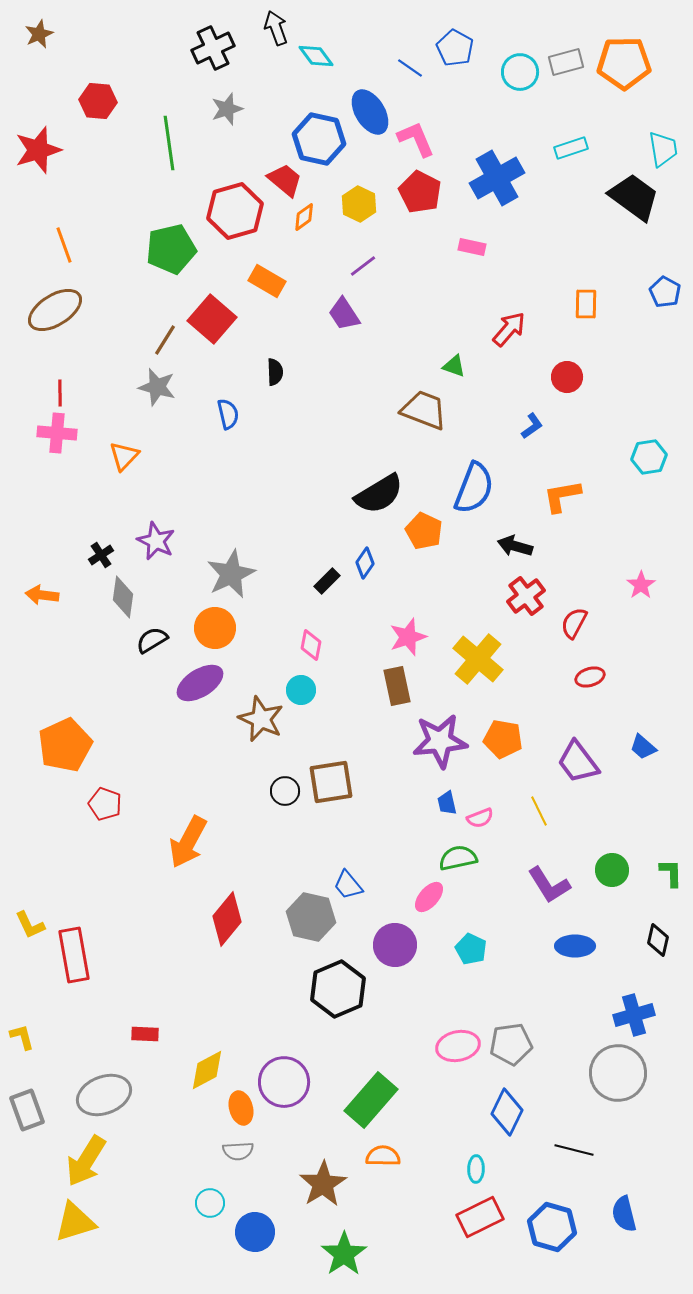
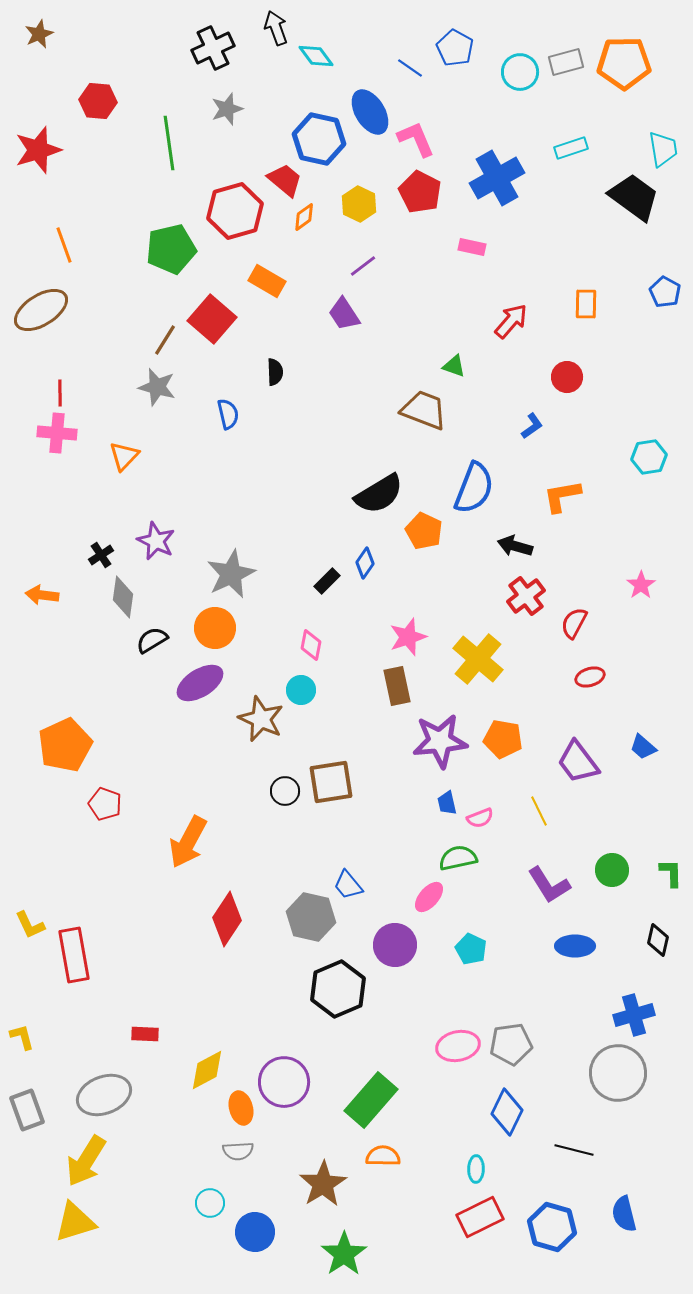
brown ellipse at (55, 310): moved 14 px left
red arrow at (509, 329): moved 2 px right, 8 px up
red diamond at (227, 919): rotated 6 degrees counterclockwise
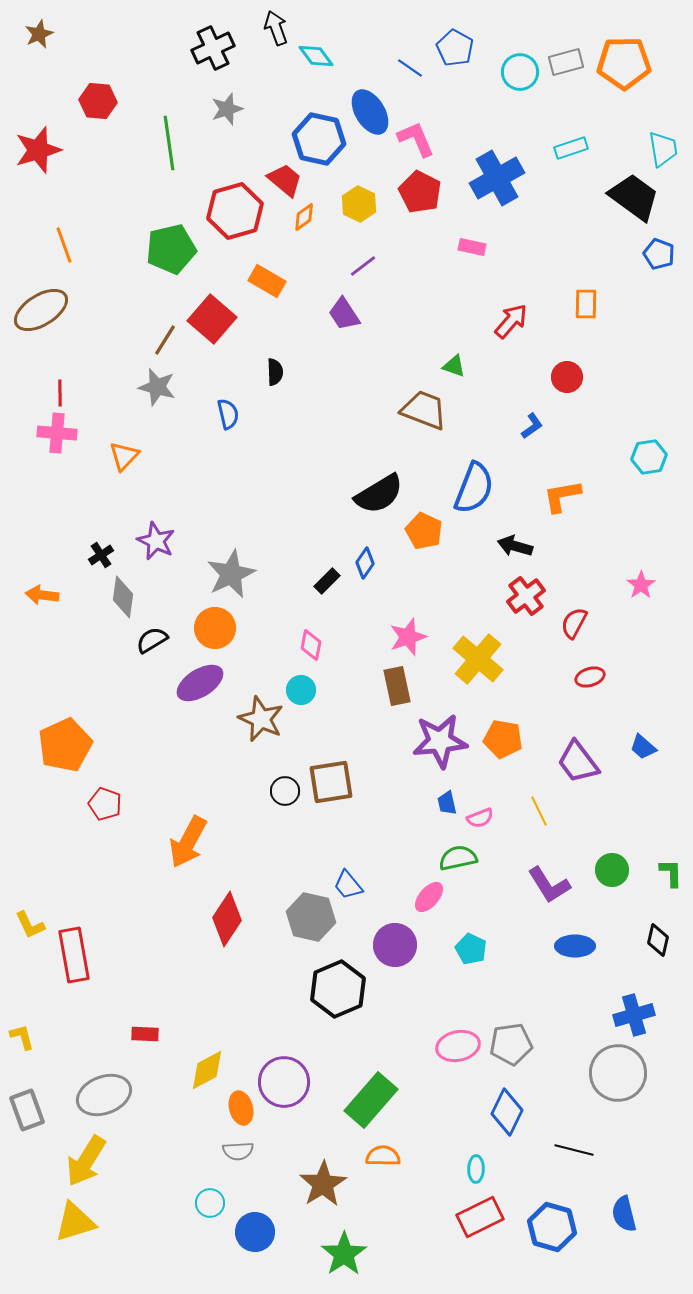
blue pentagon at (665, 292): moved 6 px left, 38 px up; rotated 8 degrees counterclockwise
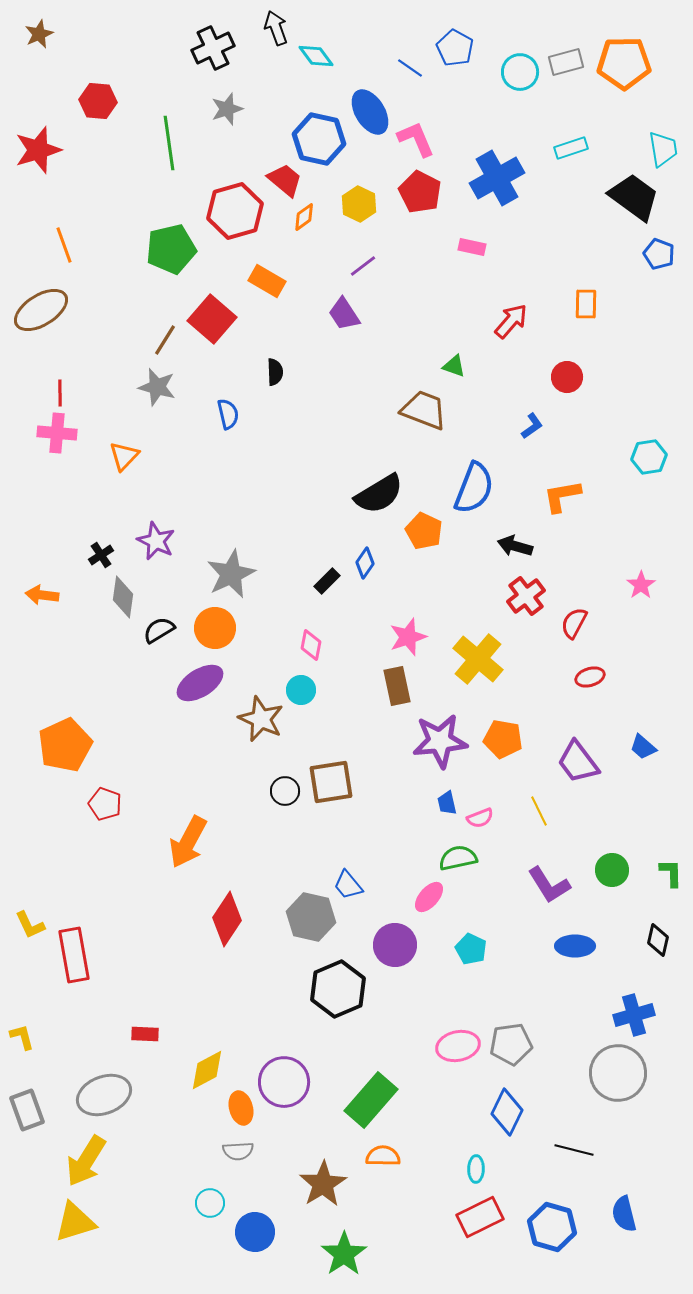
black semicircle at (152, 640): moved 7 px right, 10 px up
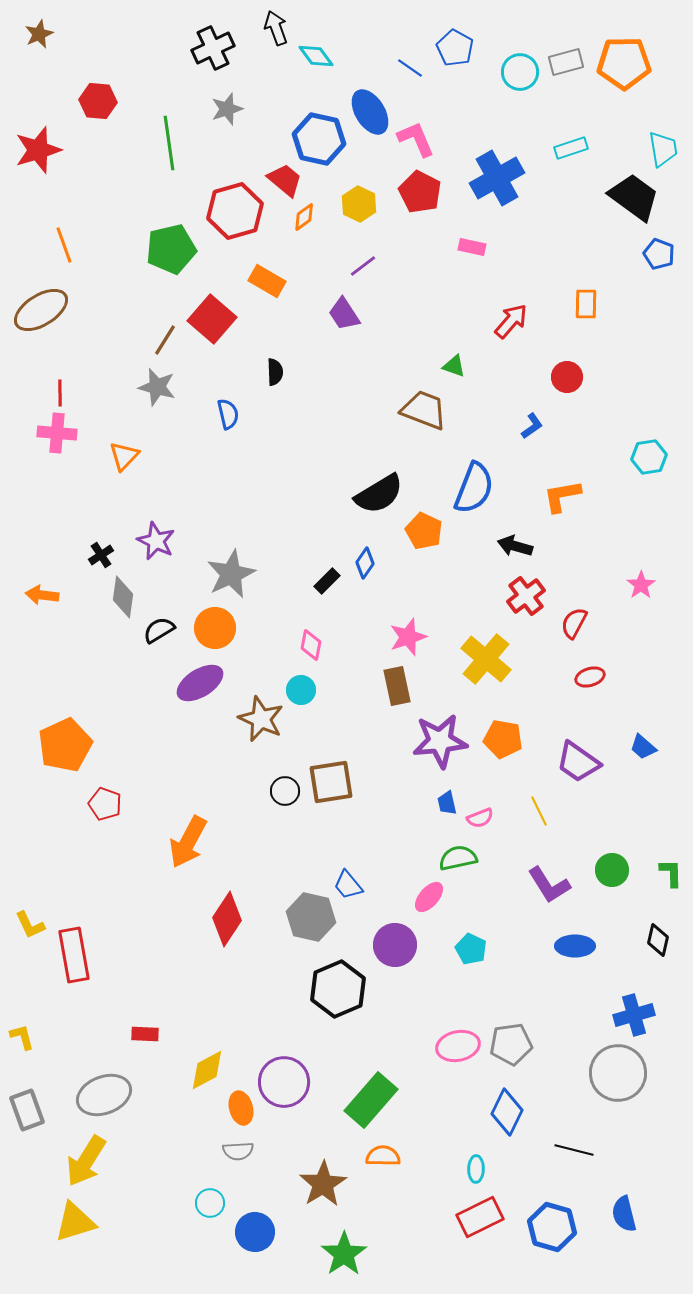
yellow cross at (478, 659): moved 8 px right
purple trapezoid at (578, 762): rotated 18 degrees counterclockwise
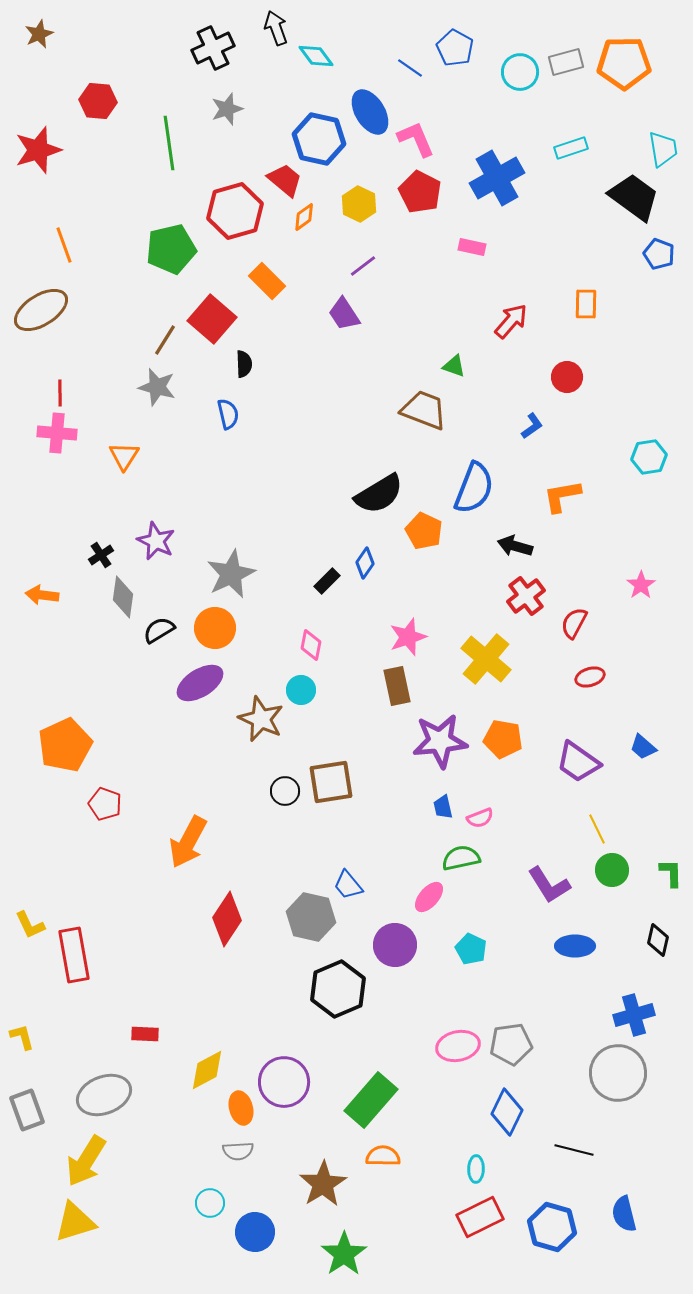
orange rectangle at (267, 281): rotated 15 degrees clockwise
black semicircle at (275, 372): moved 31 px left, 8 px up
orange triangle at (124, 456): rotated 12 degrees counterclockwise
blue trapezoid at (447, 803): moved 4 px left, 4 px down
yellow line at (539, 811): moved 58 px right, 18 px down
green semicircle at (458, 858): moved 3 px right
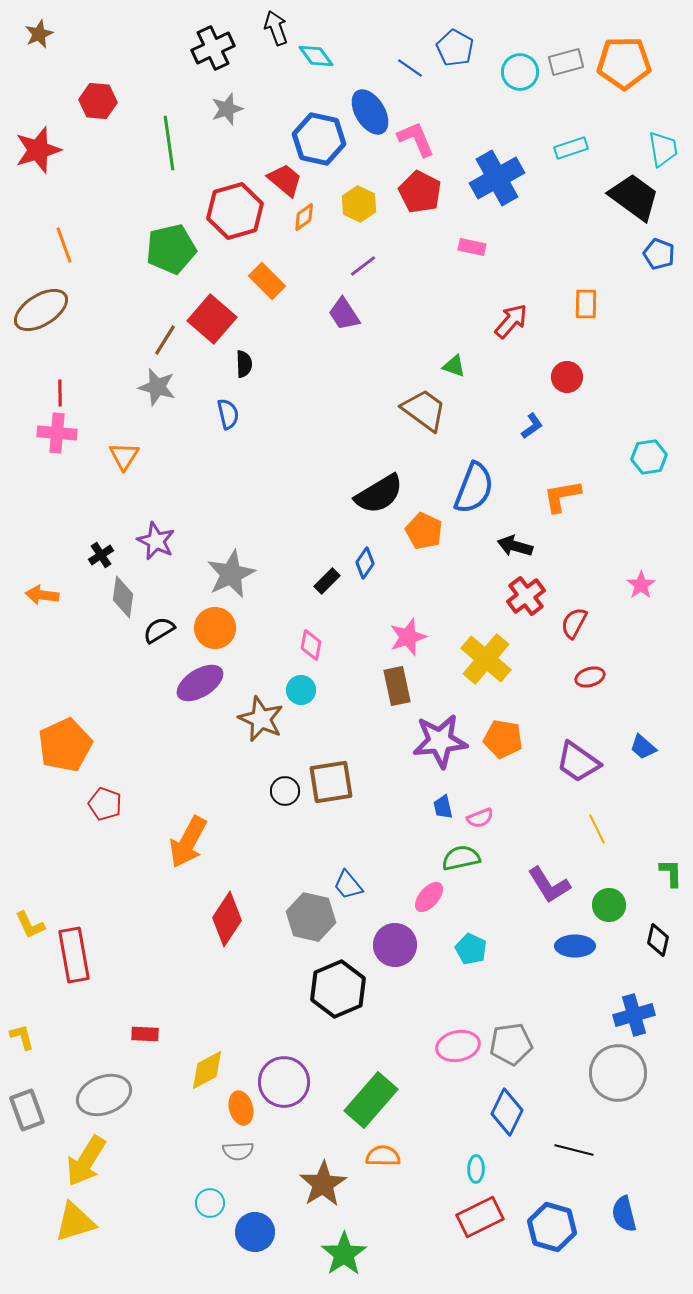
brown trapezoid at (424, 410): rotated 15 degrees clockwise
green circle at (612, 870): moved 3 px left, 35 px down
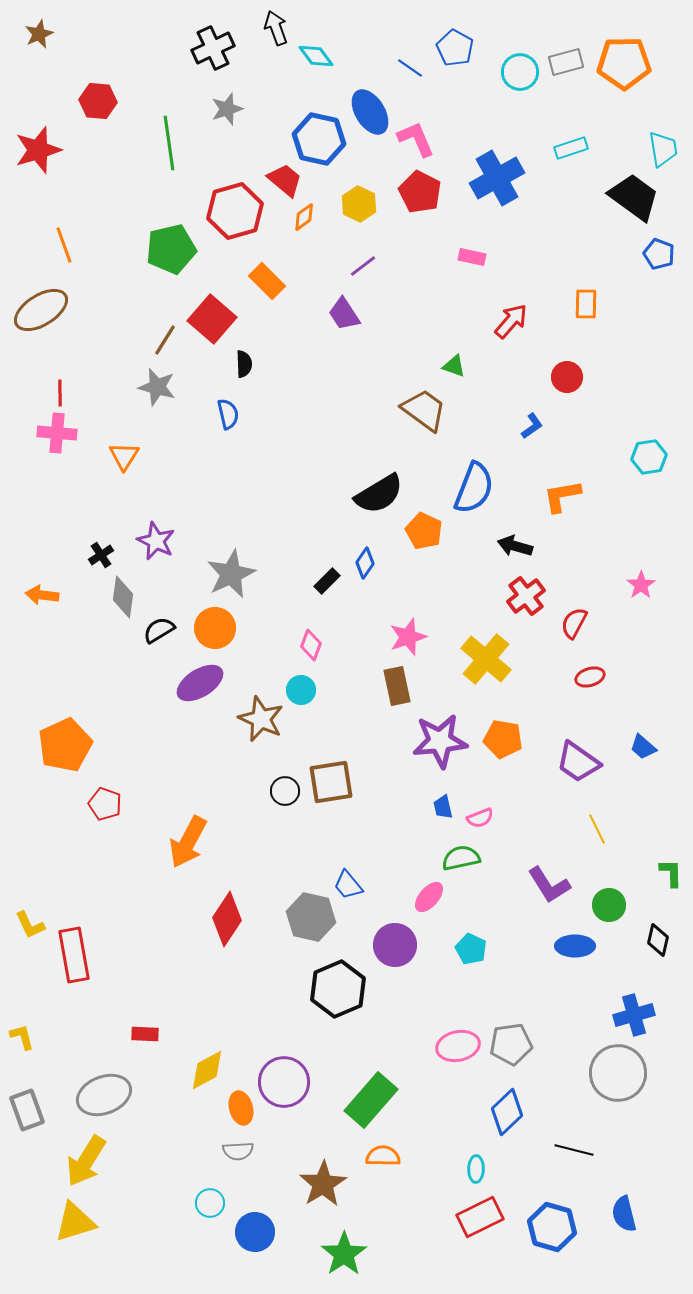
pink rectangle at (472, 247): moved 10 px down
pink diamond at (311, 645): rotated 8 degrees clockwise
blue diamond at (507, 1112): rotated 21 degrees clockwise
